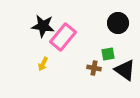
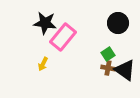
black star: moved 2 px right, 3 px up
green square: rotated 24 degrees counterclockwise
brown cross: moved 14 px right
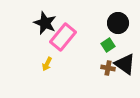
black star: rotated 15 degrees clockwise
green square: moved 9 px up
yellow arrow: moved 4 px right
black triangle: moved 6 px up
